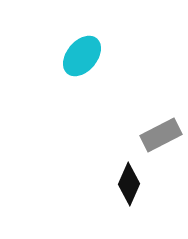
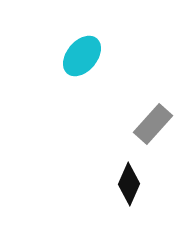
gray rectangle: moved 8 px left, 11 px up; rotated 21 degrees counterclockwise
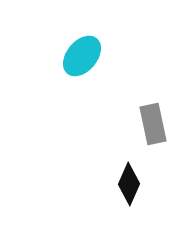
gray rectangle: rotated 54 degrees counterclockwise
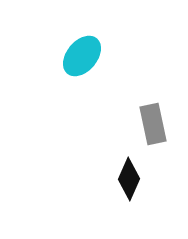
black diamond: moved 5 px up
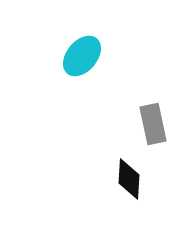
black diamond: rotated 21 degrees counterclockwise
